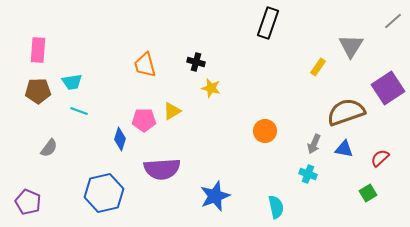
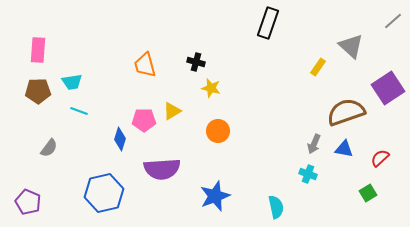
gray triangle: rotated 20 degrees counterclockwise
orange circle: moved 47 px left
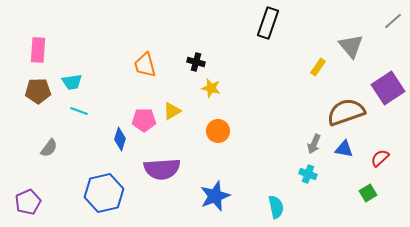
gray triangle: rotated 8 degrees clockwise
purple pentagon: rotated 25 degrees clockwise
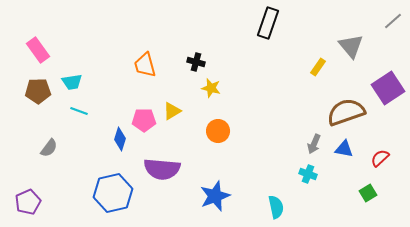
pink rectangle: rotated 40 degrees counterclockwise
purple semicircle: rotated 9 degrees clockwise
blue hexagon: moved 9 px right
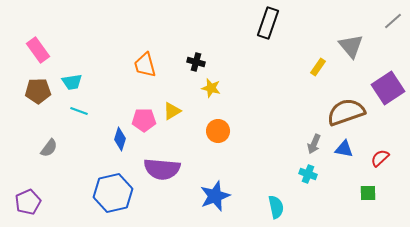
green square: rotated 30 degrees clockwise
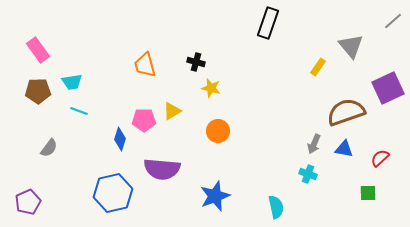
purple square: rotated 8 degrees clockwise
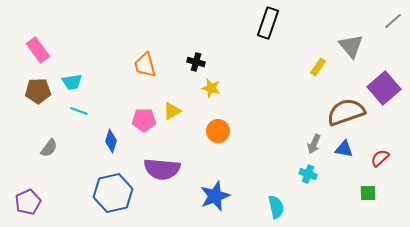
purple square: moved 4 px left; rotated 16 degrees counterclockwise
blue diamond: moved 9 px left, 2 px down
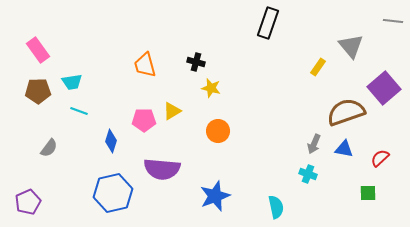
gray line: rotated 48 degrees clockwise
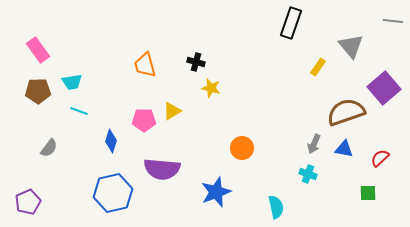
black rectangle: moved 23 px right
orange circle: moved 24 px right, 17 px down
blue star: moved 1 px right, 4 px up
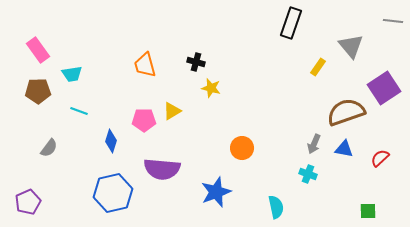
cyan trapezoid: moved 8 px up
purple square: rotated 8 degrees clockwise
green square: moved 18 px down
